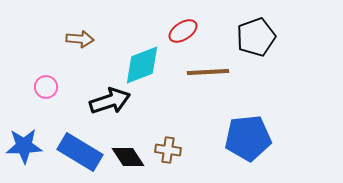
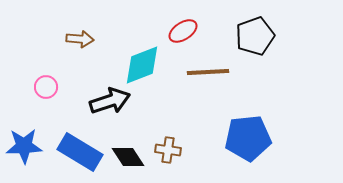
black pentagon: moved 1 px left, 1 px up
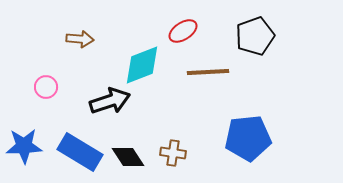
brown cross: moved 5 px right, 3 px down
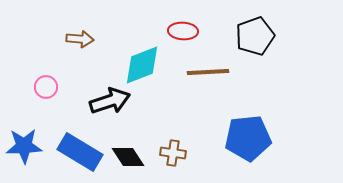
red ellipse: rotated 36 degrees clockwise
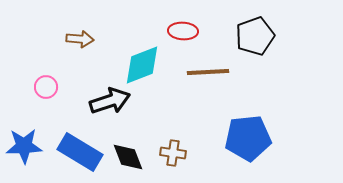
black diamond: rotated 12 degrees clockwise
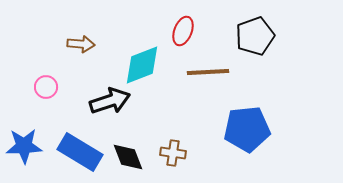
red ellipse: rotated 72 degrees counterclockwise
brown arrow: moved 1 px right, 5 px down
blue pentagon: moved 1 px left, 9 px up
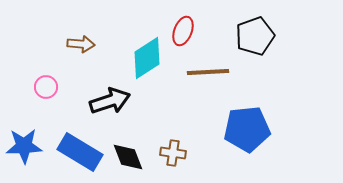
cyan diamond: moved 5 px right, 7 px up; rotated 12 degrees counterclockwise
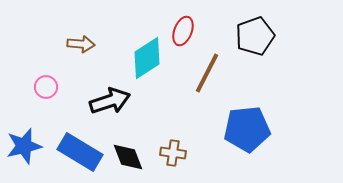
brown line: moved 1 px left, 1 px down; rotated 60 degrees counterclockwise
blue star: rotated 12 degrees counterclockwise
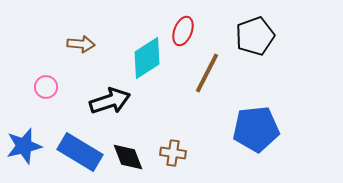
blue pentagon: moved 9 px right
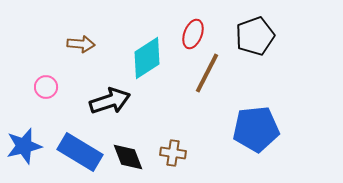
red ellipse: moved 10 px right, 3 px down
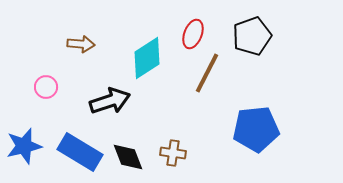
black pentagon: moved 3 px left
